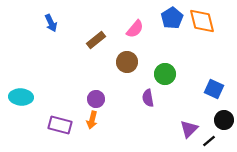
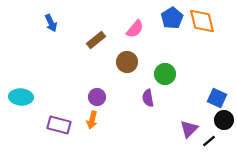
blue square: moved 3 px right, 9 px down
purple circle: moved 1 px right, 2 px up
purple rectangle: moved 1 px left
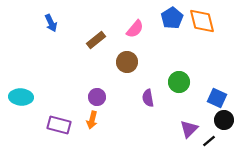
green circle: moved 14 px right, 8 px down
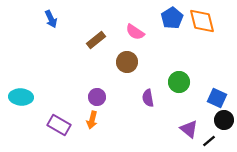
blue arrow: moved 4 px up
pink semicircle: moved 3 px down; rotated 84 degrees clockwise
purple rectangle: rotated 15 degrees clockwise
purple triangle: rotated 36 degrees counterclockwise
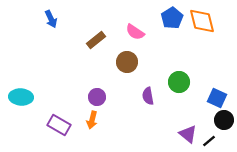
purple semicircle: moved 2 px up
purple triangle: moved 1 px left, 5 px down
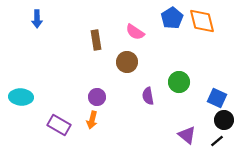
blue arrow: moved 14 px left; rotated 24 degrees clockwise
brown rectangle: rotated 60 degrees counterclockwise
purple triangle: moved 1 px left, 1 px down
black line: moved 8 px right
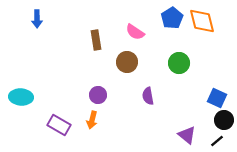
green circle: moved 19 px up
purple circle: moved 1 px right, 2 px up
